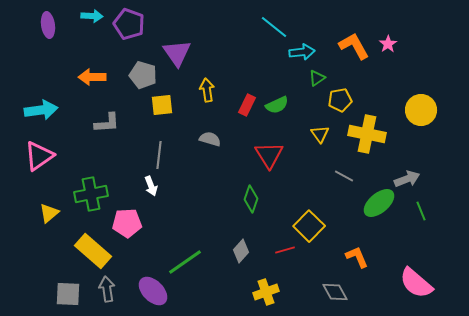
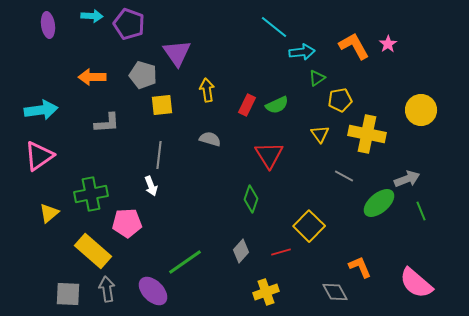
red line at (285, 250): moved 4 px left, 2 px down
orange L-shape at (357, 257): moved 3 px right, 10 px down
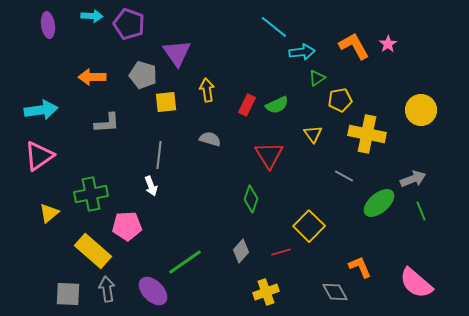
yellow square at (162, 105): moved 4 px right, 3 px up
yellow triangle at (320, 134): moved 7 px left
gray arrow at (407, 179): moved 6 px right
pink pentagon at (127, 223): moved 3 px down
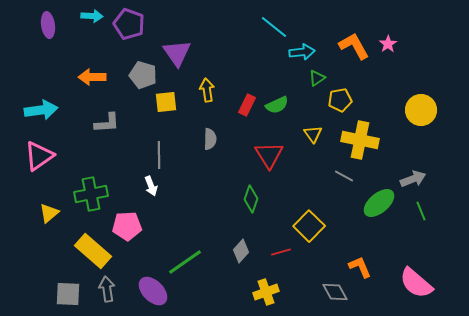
yellow cross at (367, 134): moved 7 px left, 6 px down
gray semicircle at (210, 139): rotated 75 degrees clockwise
gray line at (159, 155): rotated 8 degrees counterclockwise
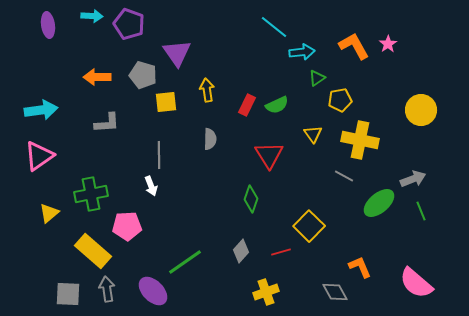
orange arrow at (92, 77): moved 5 px right
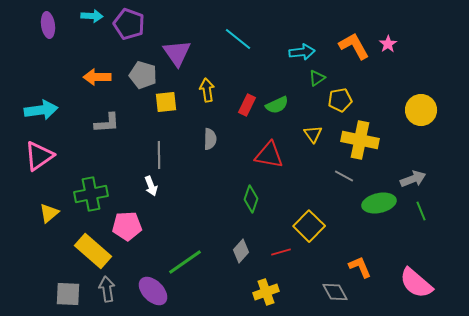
cyan line at (274, 27): moved 36 px left, 12 px down
red triangle at (269, 155): rotated 48 degrees counterclockwise
green ellipse at (379, 203): rotated 28 degrees clockwise
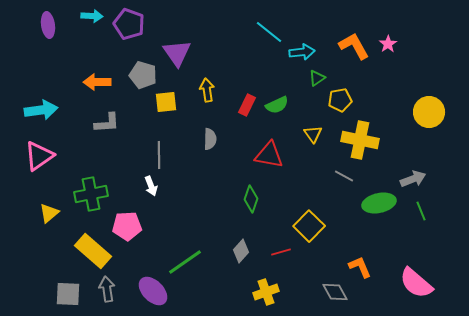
cyan line at (238, 39): moved 31 px right, 7 px up
orange arrow at (97, 77): moved 5 px down
yellow circle at (421, 110): moved 8 px right, 2 px down
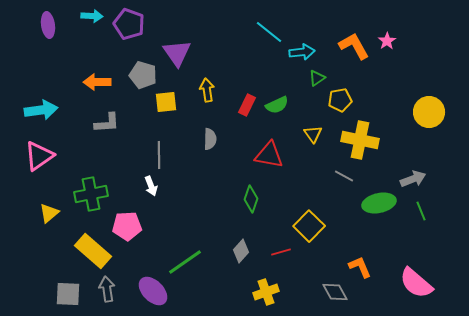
pink star at (388, 44): moved 1 px left, 3 px up
